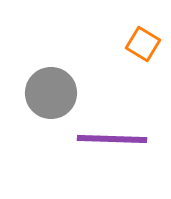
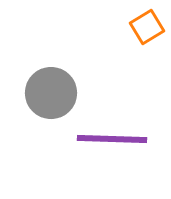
orange square: moved 4 px right, 17 px up; rotated 28 degrees clockwise
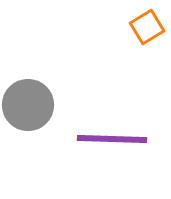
gray circle: moved 23 px left, 12 px down
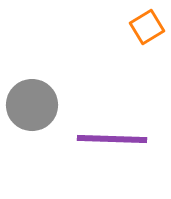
gray circle: moved 4 px right
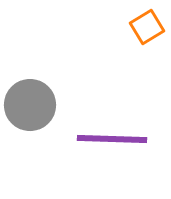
gray circle: moved 2 px left
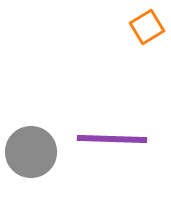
gray circle: moved 1 px right, 47 px down
